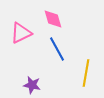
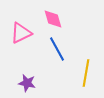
purple star: moved 5 px left, 2 px up
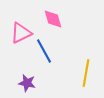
blue line: moved 13 px left, 2 px down
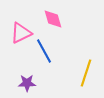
yellow line: rotated 8 degrees clockwise
purple star: rotated 12 degrees counterclockwise
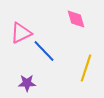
pink diamond: moved 23 px right
blue line: rotated 15 degrees counterclockwise
yellow line: moved 5 px up
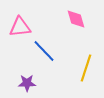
pink triangle: moved 1 px left, 6 px up; rotated 20 degrees clockwise
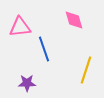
pink diamond: moved 2 px left, 1 px down
blue line: moved 2 px up; rotated 25 degrees clockwise
yellow line: moved 2 px down
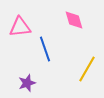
blue line: moved 1 px right
yellow line: moved 1 px right, 1 px up; rotated 12 degrees clockwise
purple star: rotated 18 degrees counterclockwise
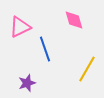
pink triangle: rotated 20 degrees counterclockwise
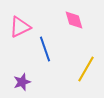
yellow line: moved 1 px left
purple star: moved 5 px left, 1 px up
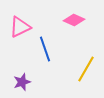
pink diamond: rotated 50 degrees counterclockwise
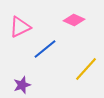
blue line: rotated 70 degrees clockwise
yellow line: rotated 12 degrees clockwise
purple star: moved 3 px down
